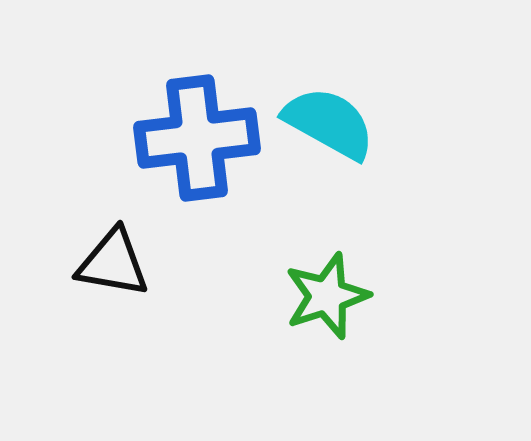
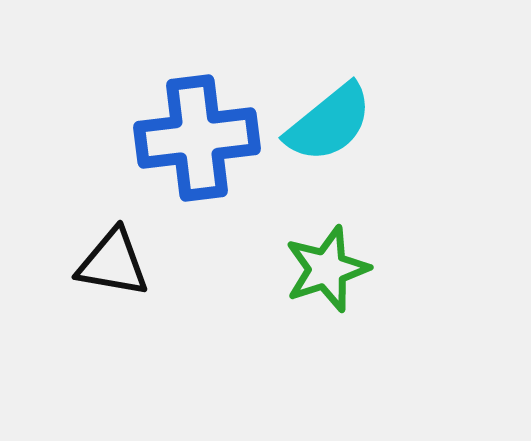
cyan semicircle: rotated 112 degrees clockwise
green star: moved 27 px up
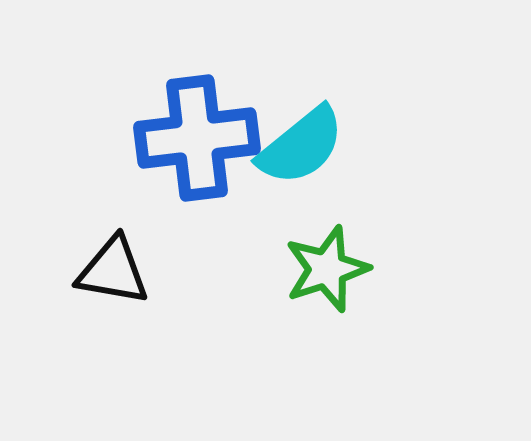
cyan semicircle: moved 28 px left, 23 px down
black triangle: moved 8 px down
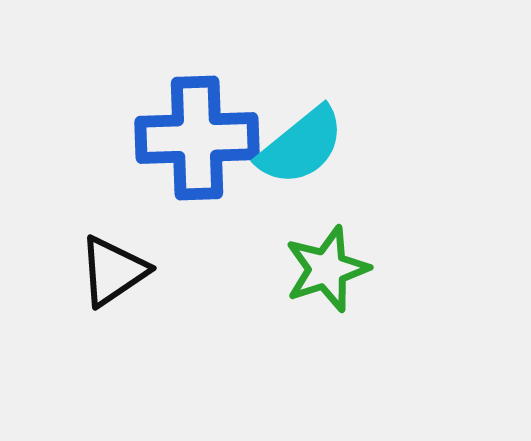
blue cross: rotated 5 degrees clockwise
black triangle: rotated 44 degrees counterclockwise
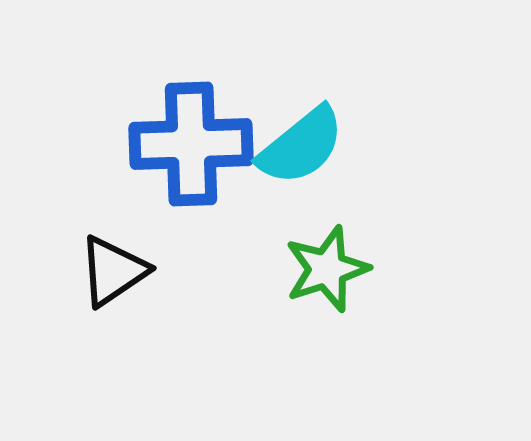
blue cross: moved 6 px left, 6 px down
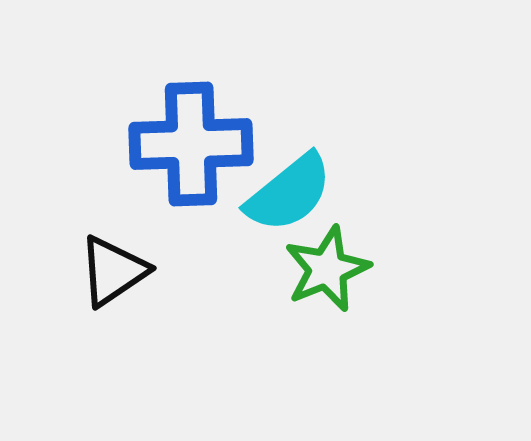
cyan semicircle: moved 12 px left, 47 px down
green star: rotated 4 degrees counterclockwise
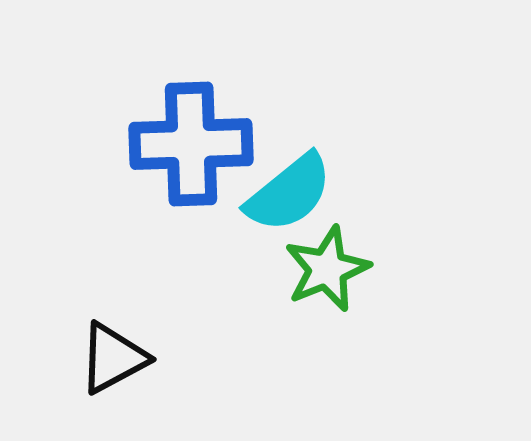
black triangle: moved 87 px down; rotated 6 degrees clockwise
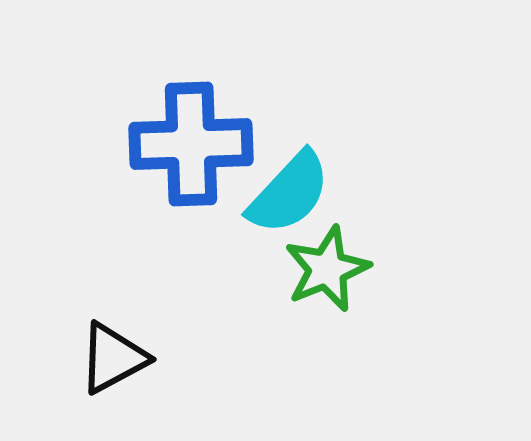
cyan semicircle: rotated 8 degrees counterclockwise
